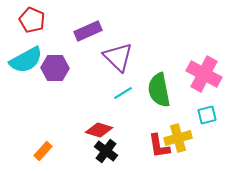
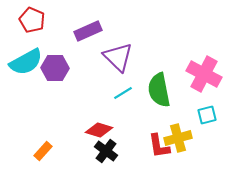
cyan semicircle: moved 2 px down
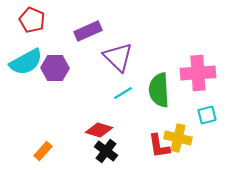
pink cross: moved 6 px left, 1 px up; rotated 32 degrees counterclockwise
green semicircle: rotated 8 degrees clockwise
yellow cross: rotated 28 degrees clockwise
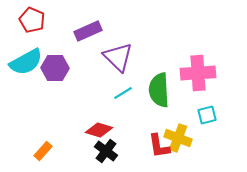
yellow cross: rotated 8 degrees clockwise
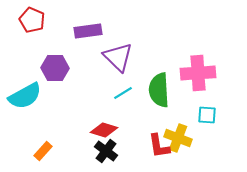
purple rectangle: rotated 16 degrees clockwise
cyan semicircle: moved 1 px left, 34 px down
cyan square: rotated 18 degrees clockwise
red diamond: moved 5 px right
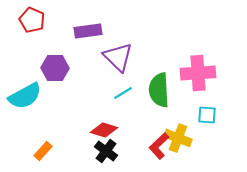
red L-shape: rotated 56 degrees clockwise
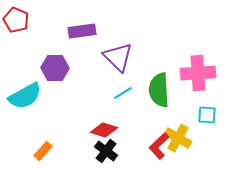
red pentagon: moved 16 px left
purple rectangle: moved 6 px left
yellow cross: rotated 8 degrees clockwise
